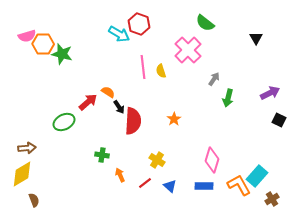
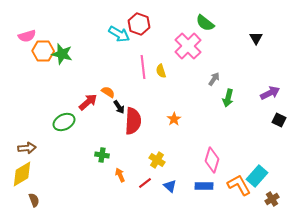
orange hexagon: moved 7 px down
pink cross: moved 4 px up
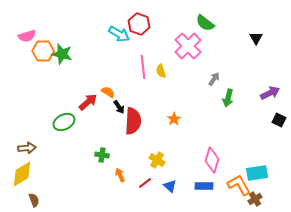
cyan rectangle: moved 3 px up; rotated 40 degrees clockwise
brown cross: moved 17 px left
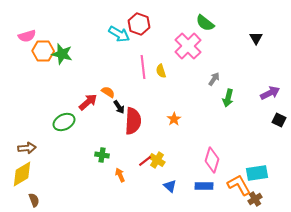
red line: moved 22 px up
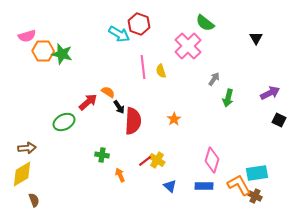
brown cross: moved 3 px up; rotated 32 degrees counterclockwise
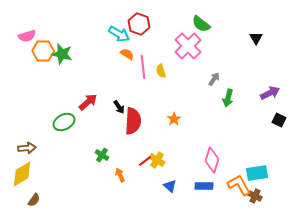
green semicircle: moved 4 px left, 1 px down
orange semicircle: moved 19 px right, 38 px up
green cross: rotated 24 degrees clockwise
brown semicircle: rotated 56 degrees clockwise
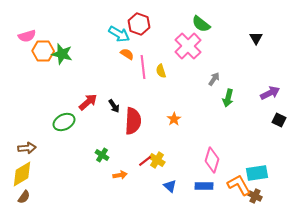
black arrow: moved 5 px left, 1 px up
orange arrow: rotated 104 degrees clockwise
brown semicircle: moved 10 px left, 3 px up
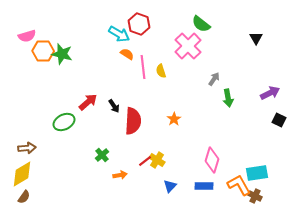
green arrow: rotated 24 degrees counterclockwise
green cross: rotated 16 degrees clockwise
blue triangle: rotated 32 degrees clockwise
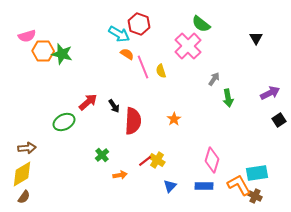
pink line: rotated 15 degrees counterclockwise
black square: rotated 32 degrees clockwise
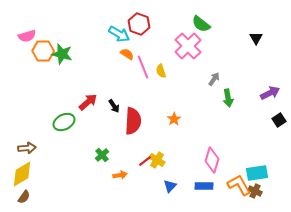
brown cross: moved 5 px up
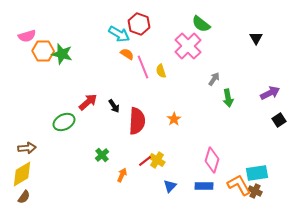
red semicircle: moved 4 px right
orange arrow: moved 2 px right; rotated 56 degrees counterclockwise
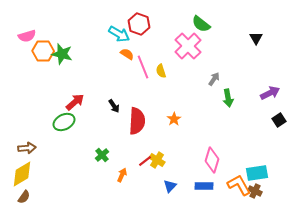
red arrow: moved 13 px left
